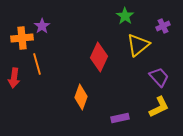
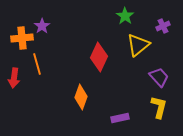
yellow L-shape: rotated 50 degrees counterclockwise
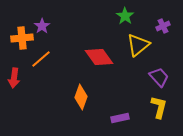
red diamond: rotated 60 degrees counterclockwise
orange line: moved 4 px right, 5 px up; rotated 65 degrees clockwise
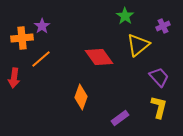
purple rectangle: rotated 24 degrees counterclockwise
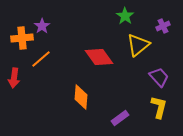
orange diamond: rotated 15 degrees counterclockwise
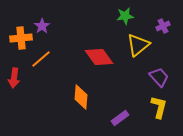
green star: rotated 30 degrees clockwise
orange cross: moved 1 px left
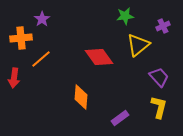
purple star: moved 7 px up
